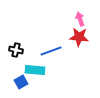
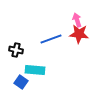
pink arrow: moved 3 px left, 1 px down
red star: moved 3 px up
blue line: moved 12 px up
blue square: rotated 24 degrees counterclockwise
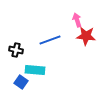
red star: moved 7 px right, 2 px down
blue line: moved 1 px left, 1 px down
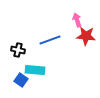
black cross: moved 2 px right
blue square: moved 2 px up
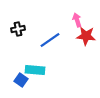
blue line: rotated 15 degrees counterclockwise
black cross: moved 21 px up; rotated 24 degrees counterclockwise
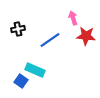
pink arrow: moved 4 px left, 2 px up
cyan rectangle: rotated 18 degrees clockwise
blue square: moved 1 px down
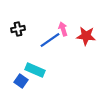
pink arrow: moved 10 px left, 11 px down
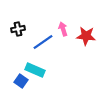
blue line: moved 7 px left, 2 px down
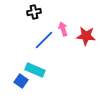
black cross: moved 16 px right, 17 px up
blue line: moved 1 px right, 2 px up; rotated 10 degrees counterclockwise
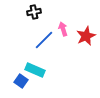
red star: rotated 30 degrees counterclockwise
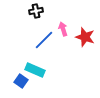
black cross: moved 2 px right, 1 px up
red star: moved 1 px left, 1 px down; rotated 30 degrees counterclockwise
